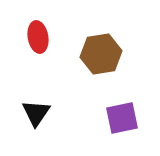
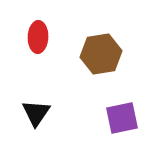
red ellipse: rotated 12 degrees clockwise
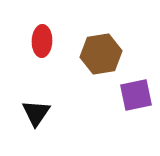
red ellipse: moved 4 px right, 4 px down
purple square: moved 14 px right, 23 px up
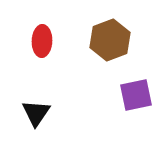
brown hexagon: moved 9 px right, 14 px up; rotated 12 degrees counterclockwise
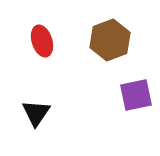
red ellipse: rotated 20 degrees counterclockwise
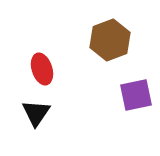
red ellipse: moved 28 px down
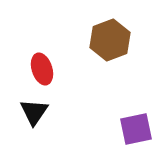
purple square: moved 34 px down
black triangle: moved 2 px left, 1 px up
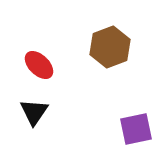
brown hexagon: moved 7 px down
red ellipse: moved 3 px left, 4 px up; rotated 28 degrees counterclockwise
